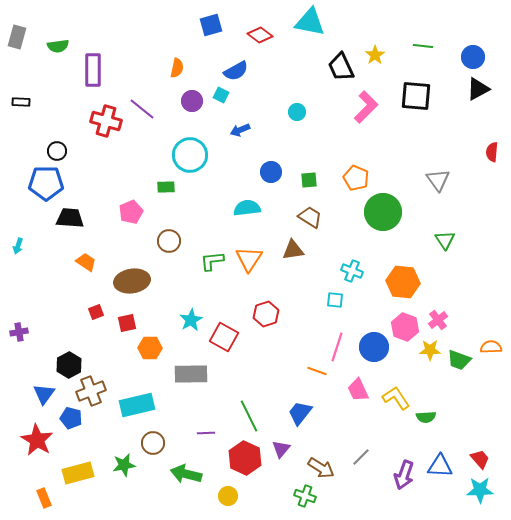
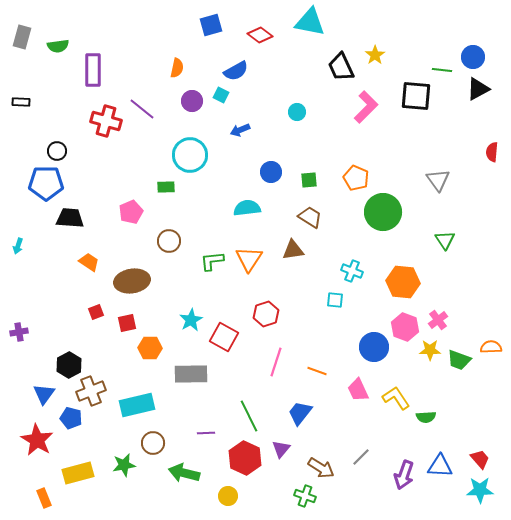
gray rectangle at (17, 37): moved 5 px right
green line at (423, 46): moved 19 px right, 24 px down
orange trapezoid at (86, 262): moved 3 px right
pink line at (337, 347): moved 61 px left, 15 px down
green arrow at (186, 474): moved 2 px left, 1 px up
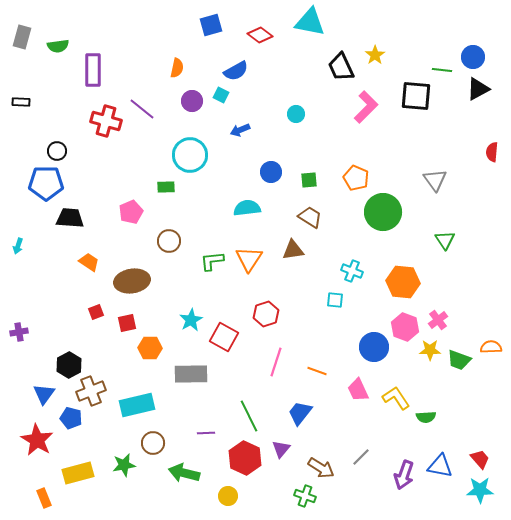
cyan circle at (297, 112): moved 1 px left, 2 px down
gray triangle at (438, 180): moved 3 px left
blue triangle at (440, 466): rotated 8 degrees clockwise
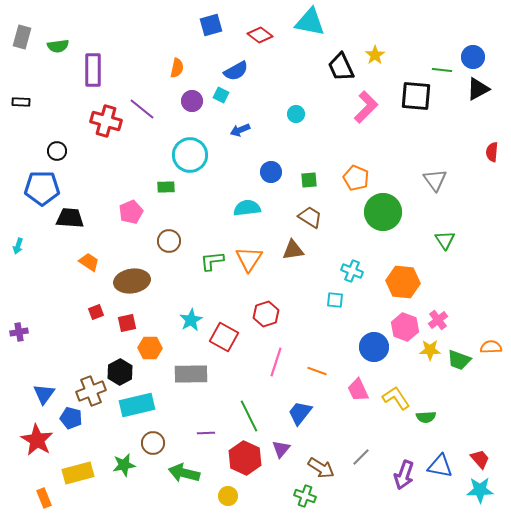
blue pentagon at (46, 183): moved 4 px left, 5 px down
black hexagon at (69, 365): moved 51 px right, 7 px down
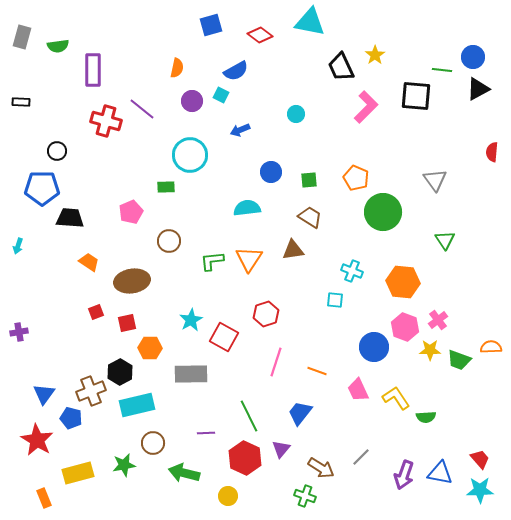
blue triangle at (440, 466): moved 7 px down
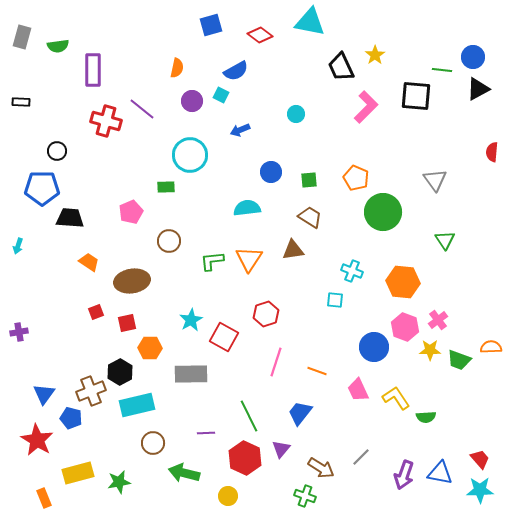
green star at (124, 465): moved 5 px left, 17 px down
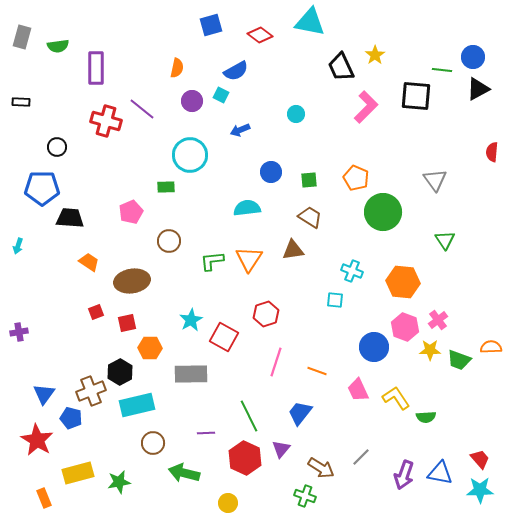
purple rectangle at (93, 70): moved 3 px right, 2 px up
black circle at (57, 151): moved 4 px up
yellow circle at (228, 496): moved 7 px down
